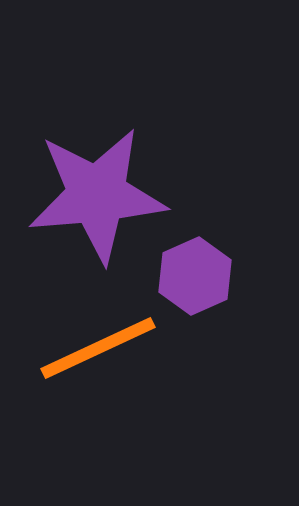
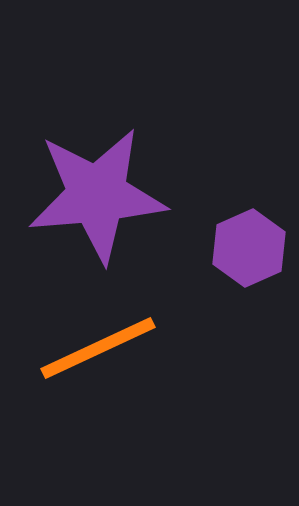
purple hexagon: moved 54 px right, 28 px up
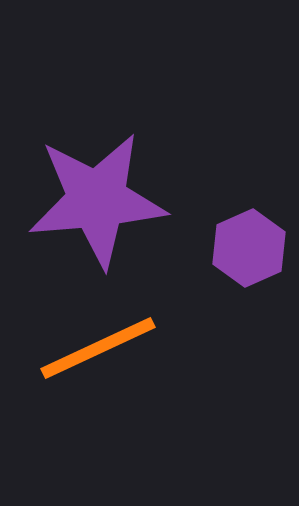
purple star: moved 5 px down
